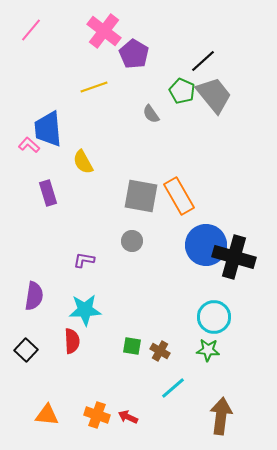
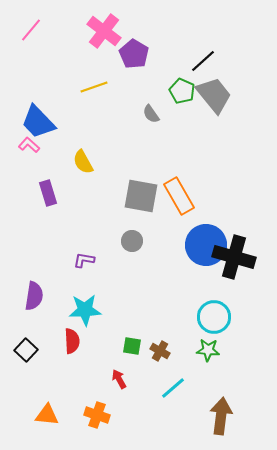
blue trapezoid: moved 10 px left, 7 px up; rotated 39 degrees counterclockwise
red arrow: moved 9 px left, 38 px up; rotated 36 degrees clockwise
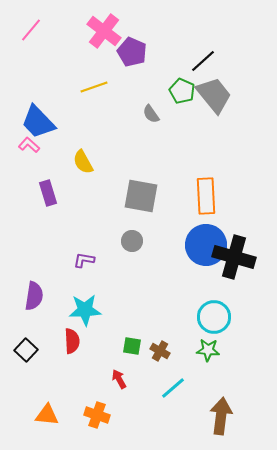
purple pentagon: moved 2 px left, 2 px up; rotated 8 degrees counterclockwise
orange rectangle: moved 27 px right; rotated 27 degrees clockwise
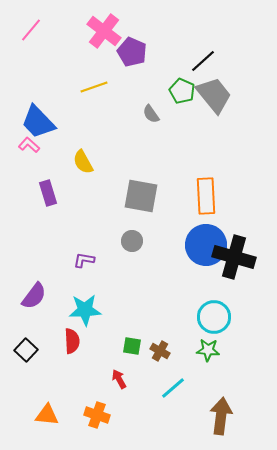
purple semicircle: rotated 28 degrees clockwise
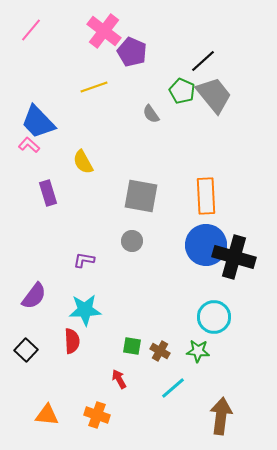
green star: moved 10 px left, 1 px down
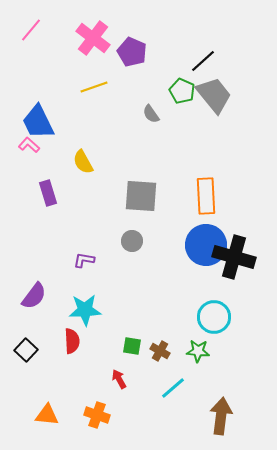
pink cross: moved 11 px left, 7 px down
blue trapezoid: rotated 18 degrees clockwise
gray square: rotated 6 degrees counterclockwise
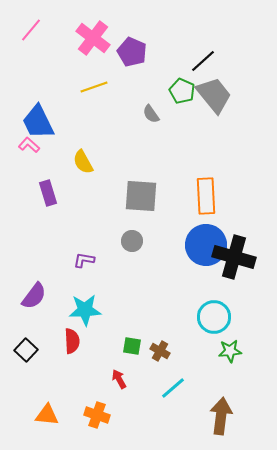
green star: moved 32 px right; rotated 10 degrees counterclockwise
